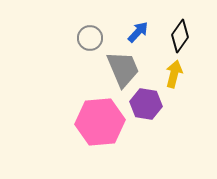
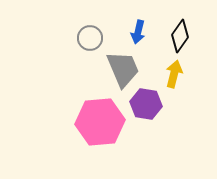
blue arrow: rotated 150 degrees clockwise
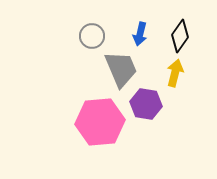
blue arrow: moved 2 px right, 2 px down
gray circle: moved 2 px right, 2 px up
gray trapezoid: moved 2 px left
yellow arrow: moved 1 px right, 1 px up
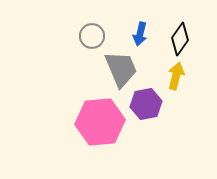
black diamond: moved 3 px down
yellow arrow: moved 1 px right, 3 px down
purple hexagon: rotated 20 degrees counterclockwise
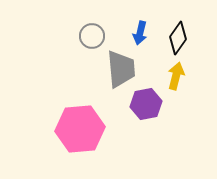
blue arrow: moved 1 px up
black diamond: moved 2 px left, 1 px up
gray trapezoid: rotated 18 degrees clockwise
pink hexagon: moved 20 px left, 7 px down
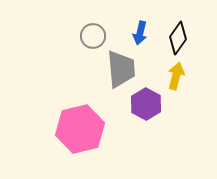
gray circle: moved 1 px right
purple hexagon: rotated 20 degrees counterclockwise
pink hexagon: rotated 9 degrees counterclockwise
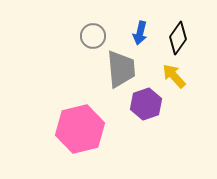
yellow arrow: moved 2 px left; rotated 56 degrees counterclockwise
purple hexagon: rotated 12 degrees clockwise
